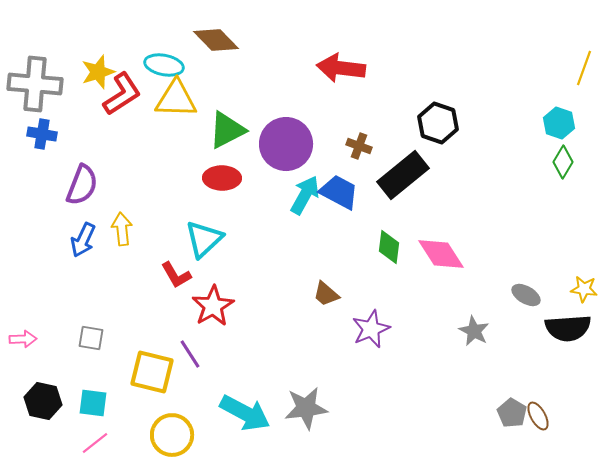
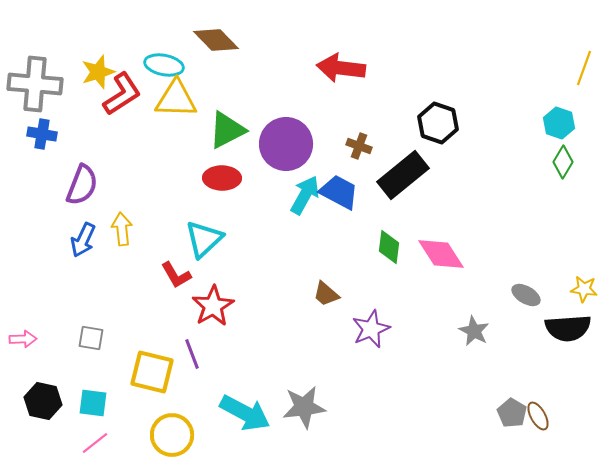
purple line at (190, 354): moved 2 px right; rotated 12 degrees clockwise
gray star at (306, 408): moved 2 px left, 1 px up
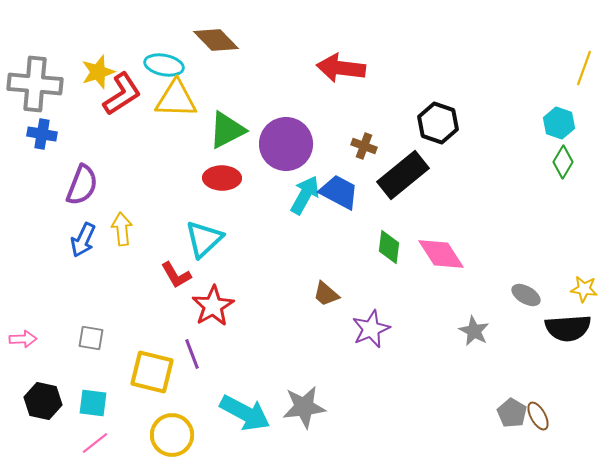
brown cross at (359, 146): moved 5 px right
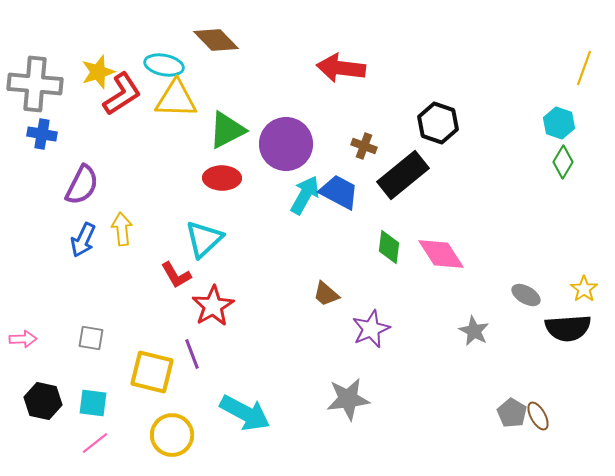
purple semicircle at (82, 185): rotated 6 degrees clockwise
yellow star at (584, 289): rotated 28 degrees clockwise
gray star at (304, 407): moved 44 px right, 8 px up
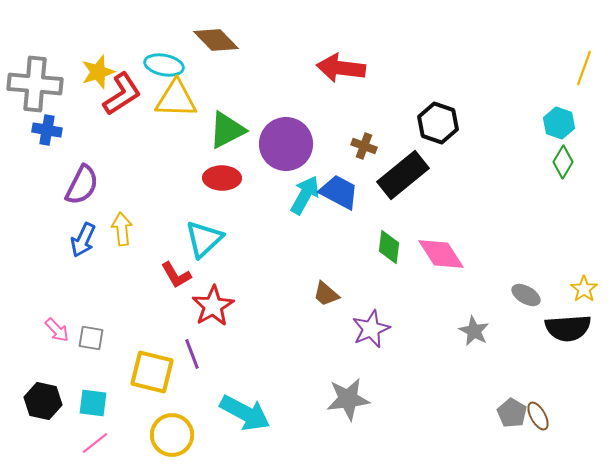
blue cross at (42, 134): moved 5 px right, 4 px up
pink arrow at (23, 339): moved 34 px right, 9 px up; rotated 48 degrees clockwise
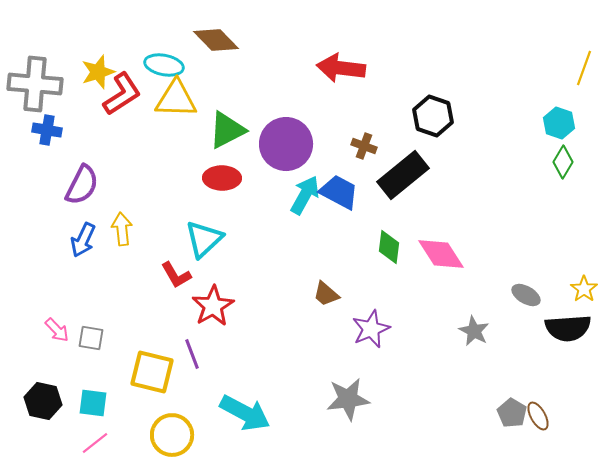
black hexagon at (438, 123): moved 5 px left, 7 px up
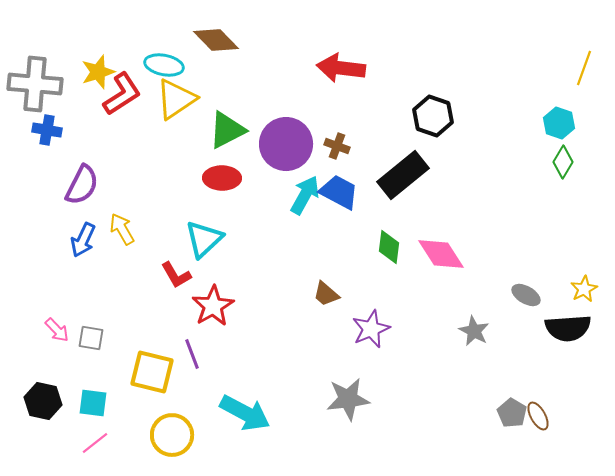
yellow triangle at (176, 99): rotated 36 degrees counterclockwise
brown cross at (364, 146): moved 27 px left
yellow arrow at (122, 229): rotated 24 degrees counterclockwise
yellow star at (584, 289): rotated 8 degrees clockwise
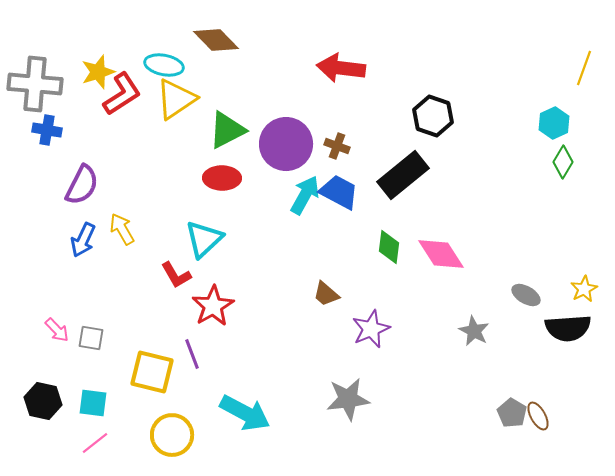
cyan hexagon at (559, 123): moved 5 px left; rotated 16 degrees clockwise
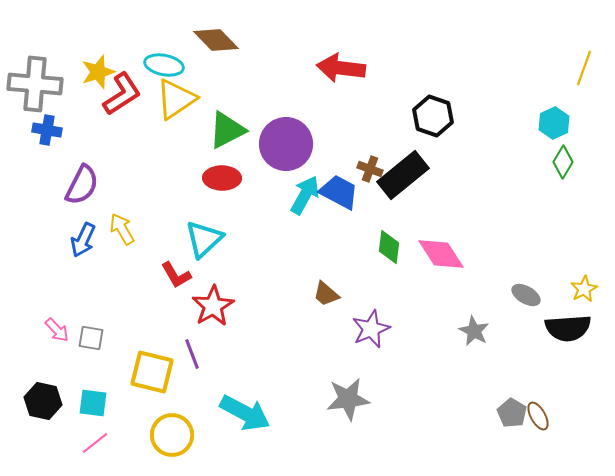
brown cross at (337, 146): moved 33 px right, 23 px down
